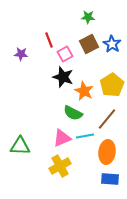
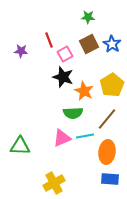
purple star: moved 3 px up
green semicircle: rotated 30 degrees counterclockwise
yellow cross: moved 6 px left, 17 px down
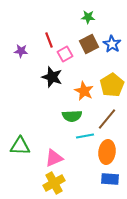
black star: moved 11 px left
green semicircle: moved 1 px left, 3 px down
pink triangle: moved 8 px left, 20 px down
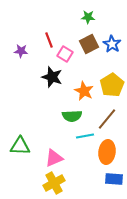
pink square: rotated 28 degrees counterclockwise
blue rectangle: moved 4 px right
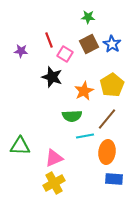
orange star: rotated 18 degrees clockwise
